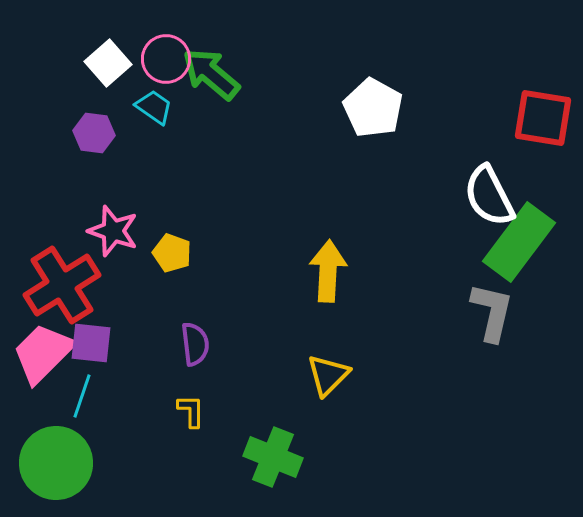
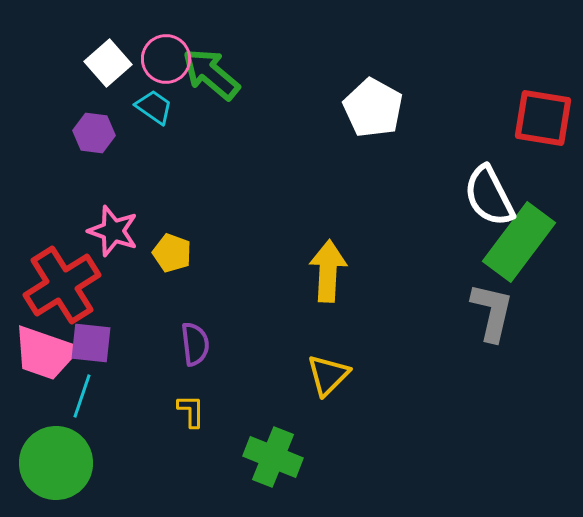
pink trapezoid: moved 2 px right; rotated 116 degrees counterclockwise
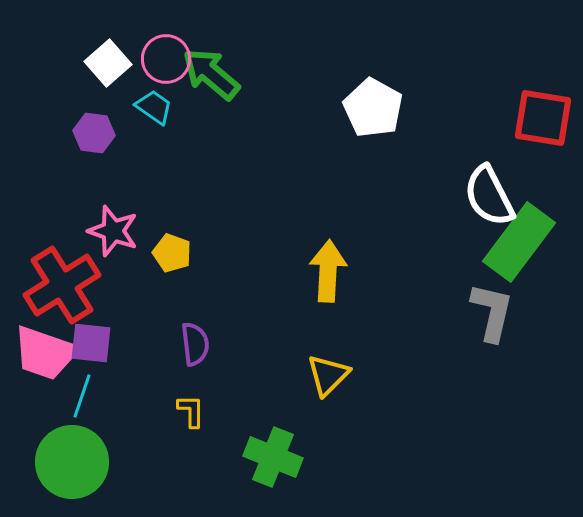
green circle: moved 16 px right, 1 px up
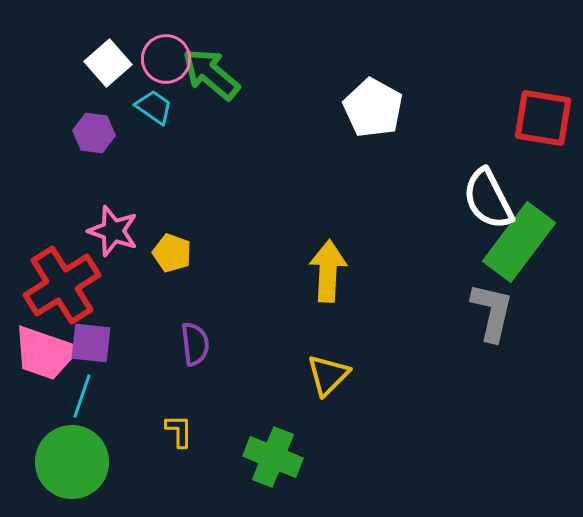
white semicircle: moved 1 px left, 3 px down
yellow L-shape: moved 12 px left, 20 px down
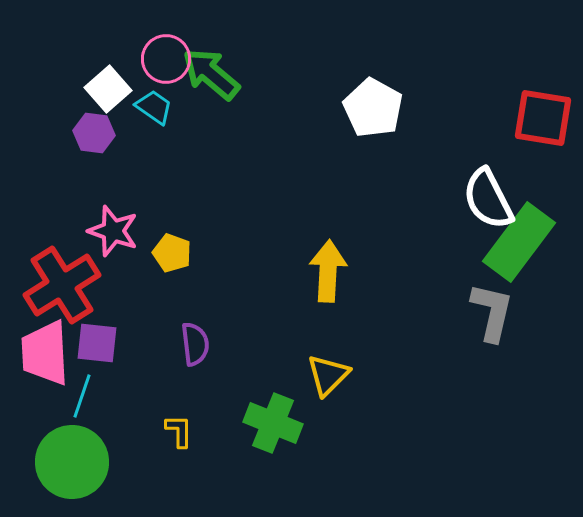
white square: moved 26 px down
purple square: moved 6 px right
pink trapezoid: rotated 68 degrees clockwise
green cross: moved 34 px up
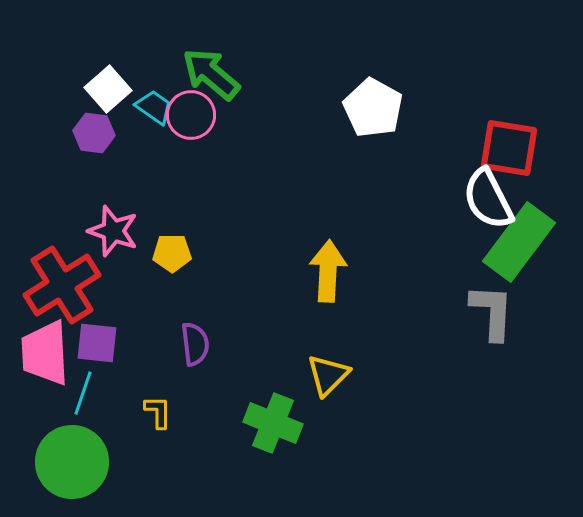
pink circle: moved 25 px right, 56 px down
red square: moved 34 px left, 30 px down
yellow pentagon: rotated 21 degrees counterclockwise
gray L-shape: rotated 10 degrees counterclockwise
cyan line: moved 1 px right, 3 px up
yellow L-shape: moved 21 px left, 19 px up
